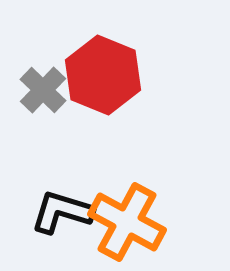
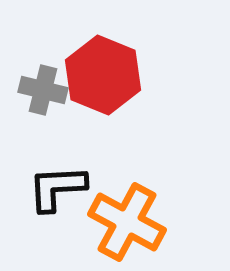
gray cross: rotated 30 degrees counterclockwise
black L-shape: moved 5 px left, 24 px up; rotated 20 degrees counterclockwise
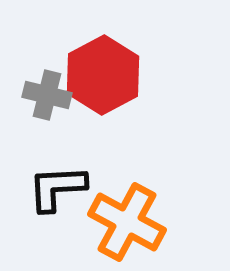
red hexagon: rotated 10 degrees clockwise
gray cross: moved 4 px right, 5 px down
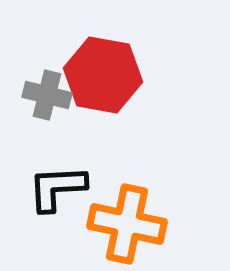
red hexagon: rotated 22 degrees counterclockwise
orange cross: moved 2 px down; rotated 16 degrees counterclockwise
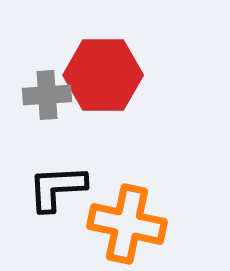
red hexagon: rotated 10 degrees counterclockwise
gray cross: rotated 18 degrees counterclockwise
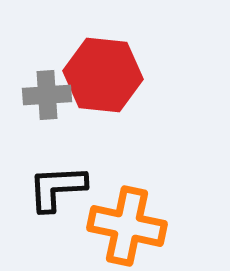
red hexagon: rotated 6 degrees clockwise
orange cross: moved 2 px down
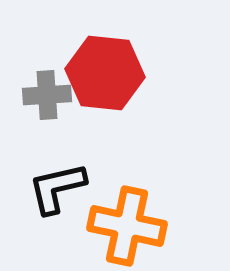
red hexagon: moved 2 px right, 2 px up
black L-shape: rotated 10 degrees counterclockwise
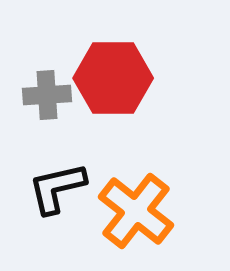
red hexagon: moved 8 px right, 5 px down; rotated 6 degrees counterclockwise
orange cross: moved 9 px right, 15 px up; rotated 26 degrees clockwise
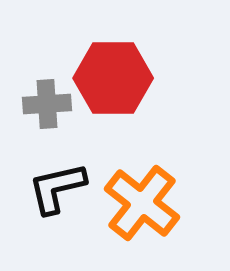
gray cross: moved 9 px down
orange cross: moved 6 px right, 8 px up
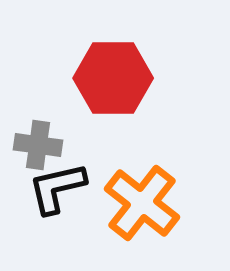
gray cross: moved 9 px left, 41 px down; rotated 12 degrees clockwise
